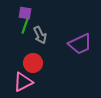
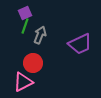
purple square: rotated 32 degrees counterclockwise
gray arrow: rotated 132 degrees counterclockwise
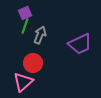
pink triangle: rotated 15 degrees counterclockwise
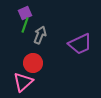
green line: moved 1 px up
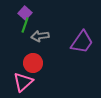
purple square: rotated 24 degrees counterclockwise
gray arrow: moved 1 px down; rotated 120 degrees counterclockwise
purple trapezoid: moved 2 px right, 2 px up; rotated 30 degrees counterclockwise
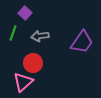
green line: moved 12 px left, 8 px down
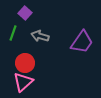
gray arrow: rotated 24 degrees clockwise
red circle: moved 8 px left
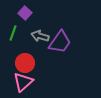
purple trapezoid: moved 22 px left
